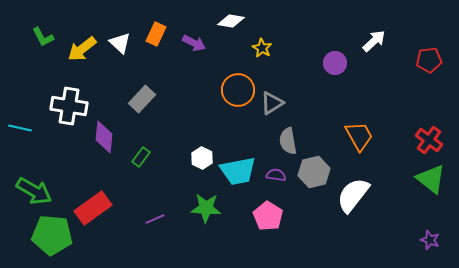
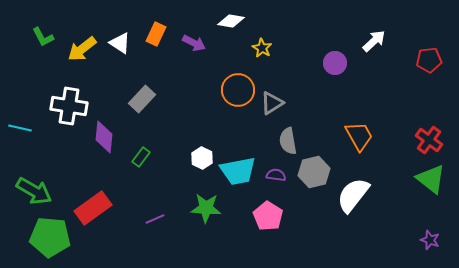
white triangle: rotated 10 degrees counterclockwise
green pentagon: moved 2 px left, 2 px down
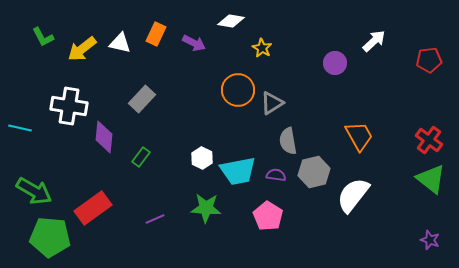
white triangle: rotated 20 degrees counterclockwise
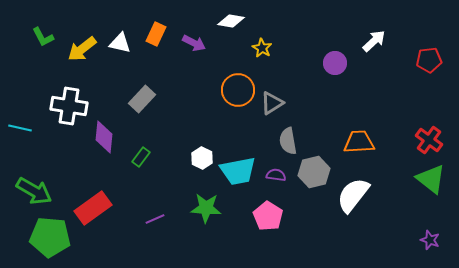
orange trapezoid: moved 6 px down; rotated 64 degrees counterclockwise
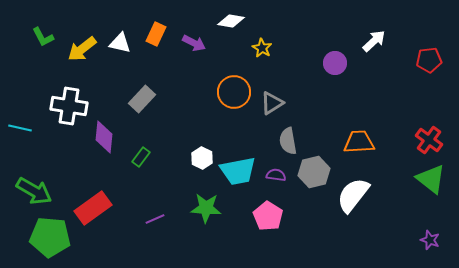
orange circle: moved 4 px left, 2 px down
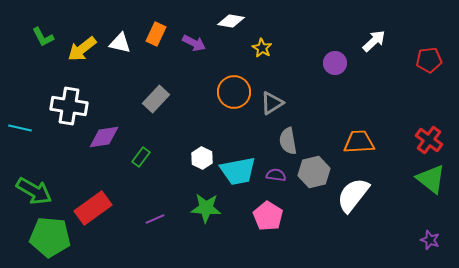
gray rectangle: moved 14 px right
purple diamond: rotated 76 degrees clockwise
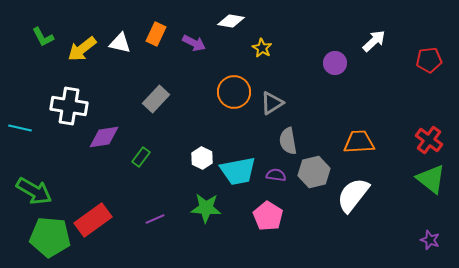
red rectangle: moved 12 px down
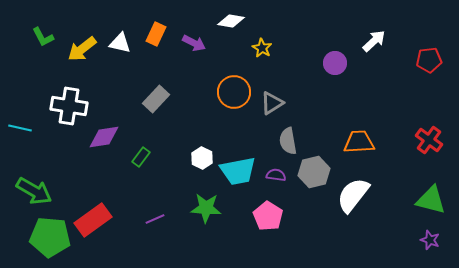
green triangle: moved 21 px down; rotated 24 degrees counterclockwise
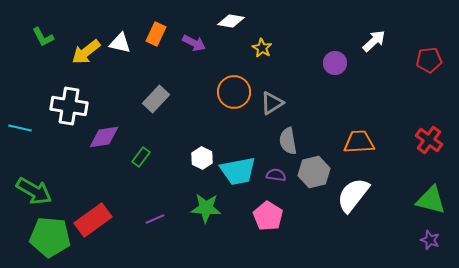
yellow arrow: moved 4 px right, 3 px down
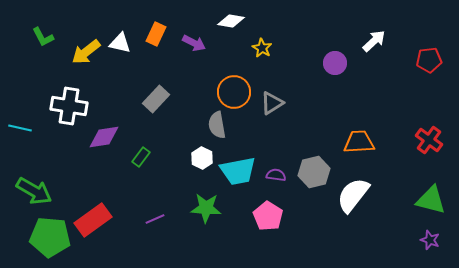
gray semicircle: moved 71 px left, 16 px up
